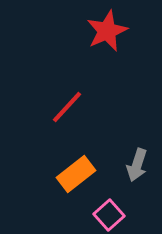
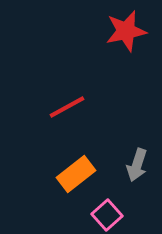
red star: moved 19 px right; rotated 12 degrees clockwise
red line: rotated 18 degrees clockwise
pink square: moved 2 px left
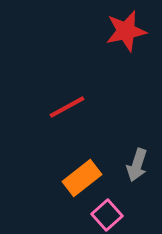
orange rectangle: moved 6 px right, 4 px down
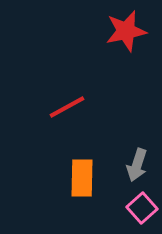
orange rectangle: rotated 51 degrees counterclockwise
pink square: moved 35 px right, 7 px up
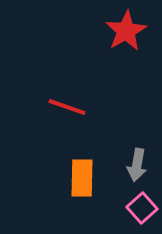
red star: rotated 18 degrees counterclockwise
red line: rotated 48 degrees clockwise
gray arrow: rotated 8 degrees counterclockwise
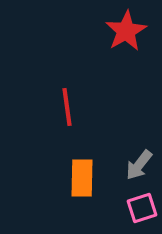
red line: rotated 63 degrees clockwise
gray arrow: moved 2 px right; rotated 28 degrees clockwise
pink square: rotated 24 degrees clockwise
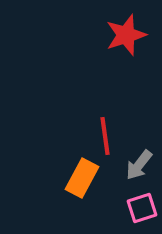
red star: moved 4 px down; rotated 12 degrees clockwise
red line: moved 38 px right, 29 px down
orange rectangle: rotated 27 degrees clockwise
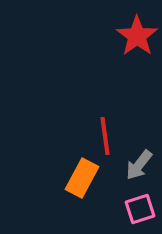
red star: moved 11 px right, 1 px down; rotated 18 degrees counterclockwise
pink square: moved 2 px left, 1 px down
